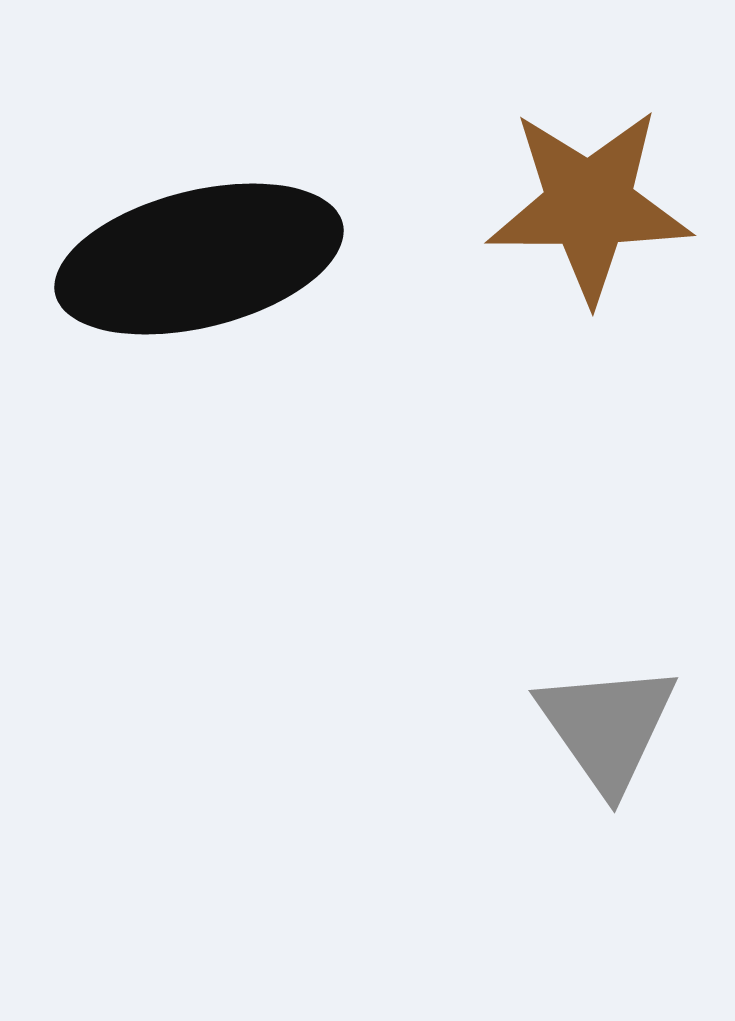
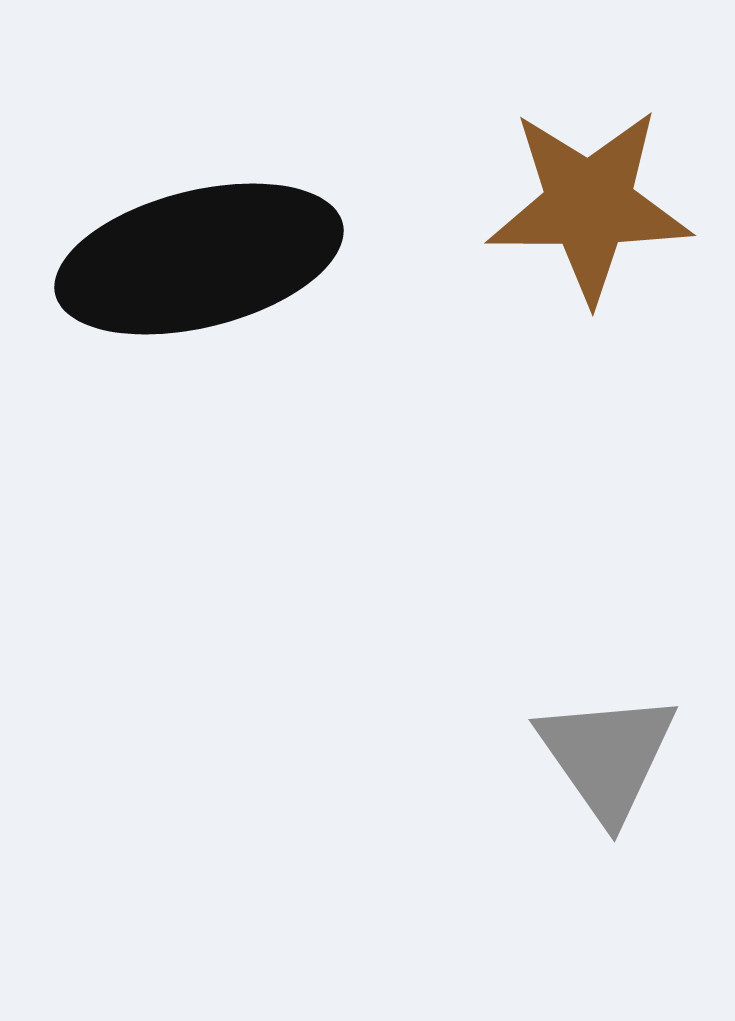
gray triangle: moved 29 px down
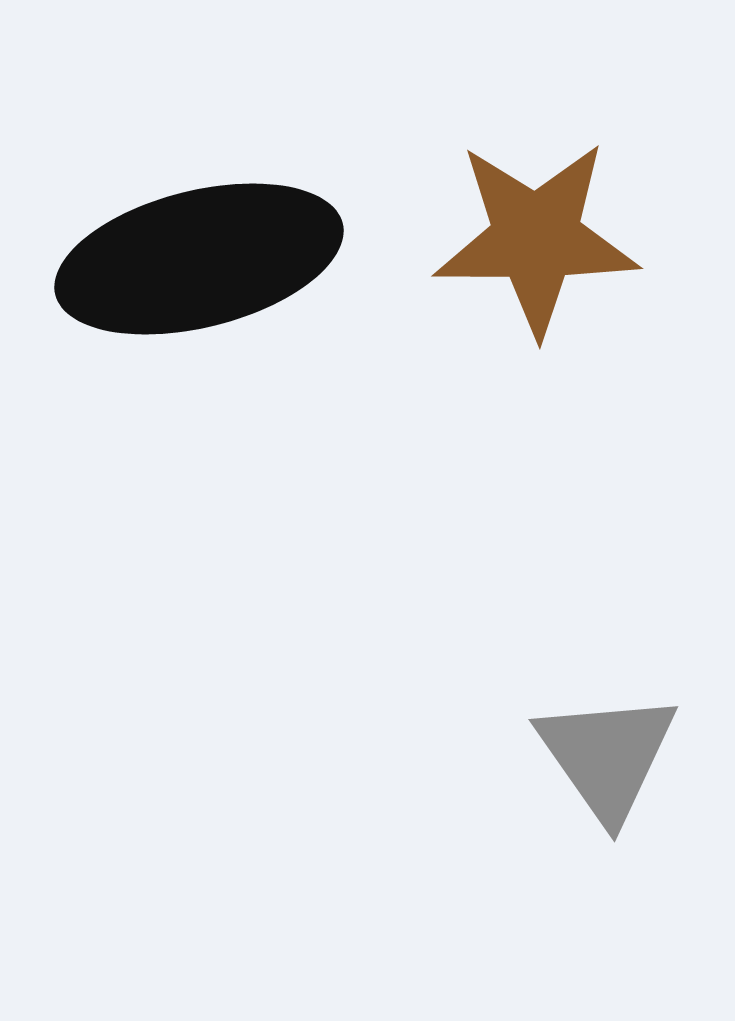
brown star: moved 53 px left, 33 px down
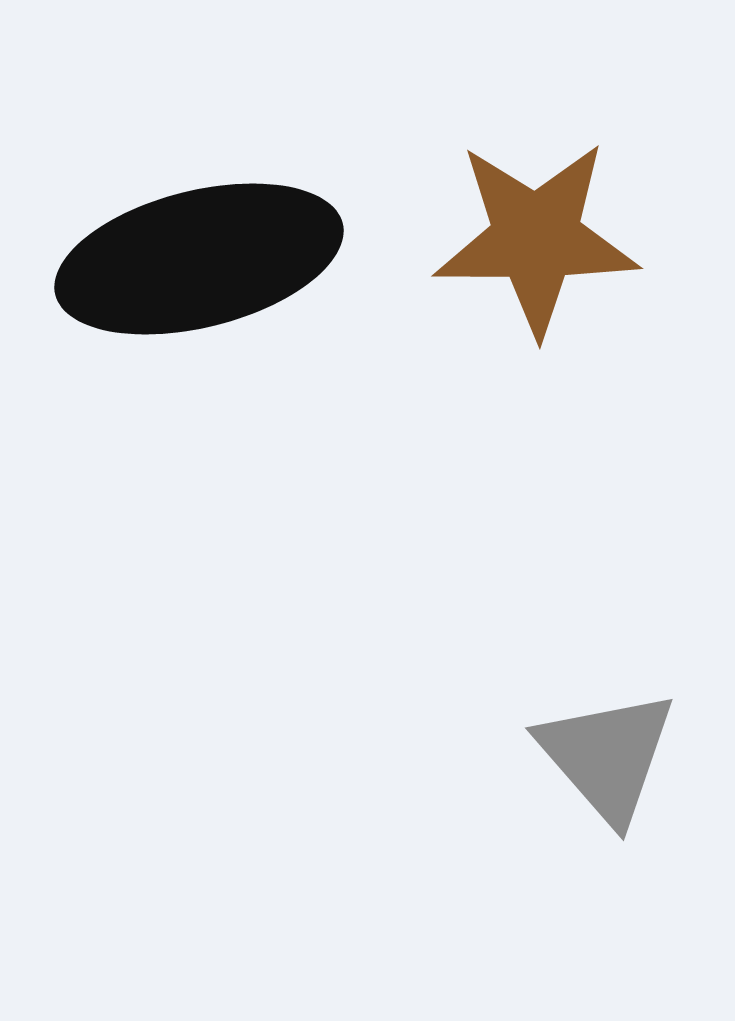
gray triangle: rotated 6 degrees counterclockwise
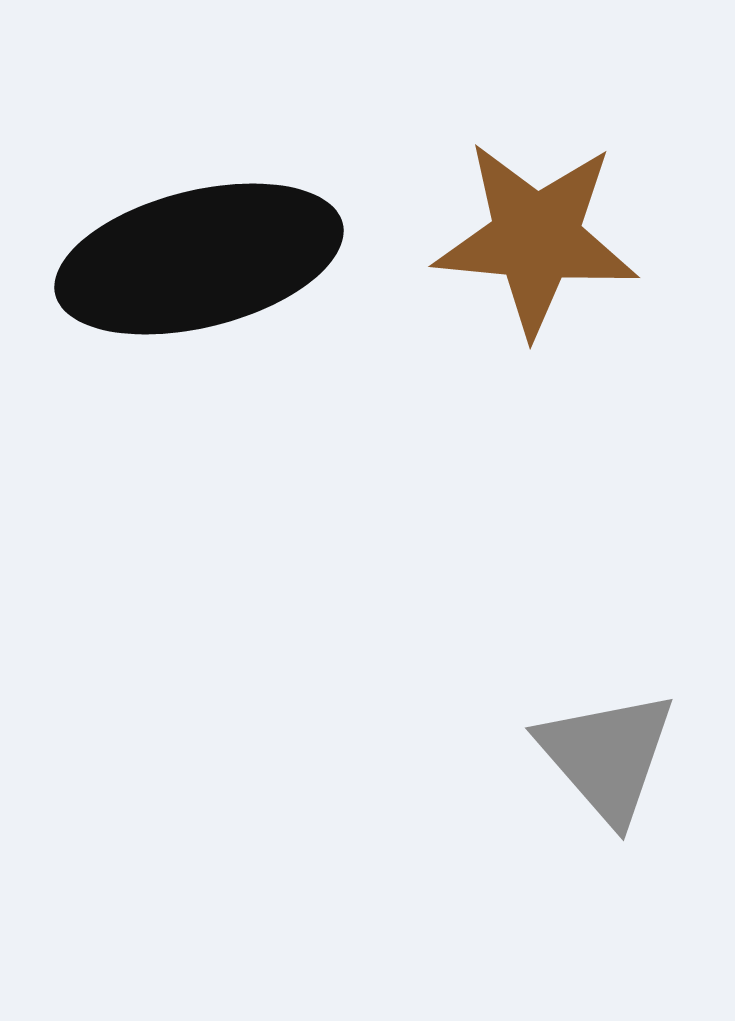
brown star: rotated 5 degrees clockwise
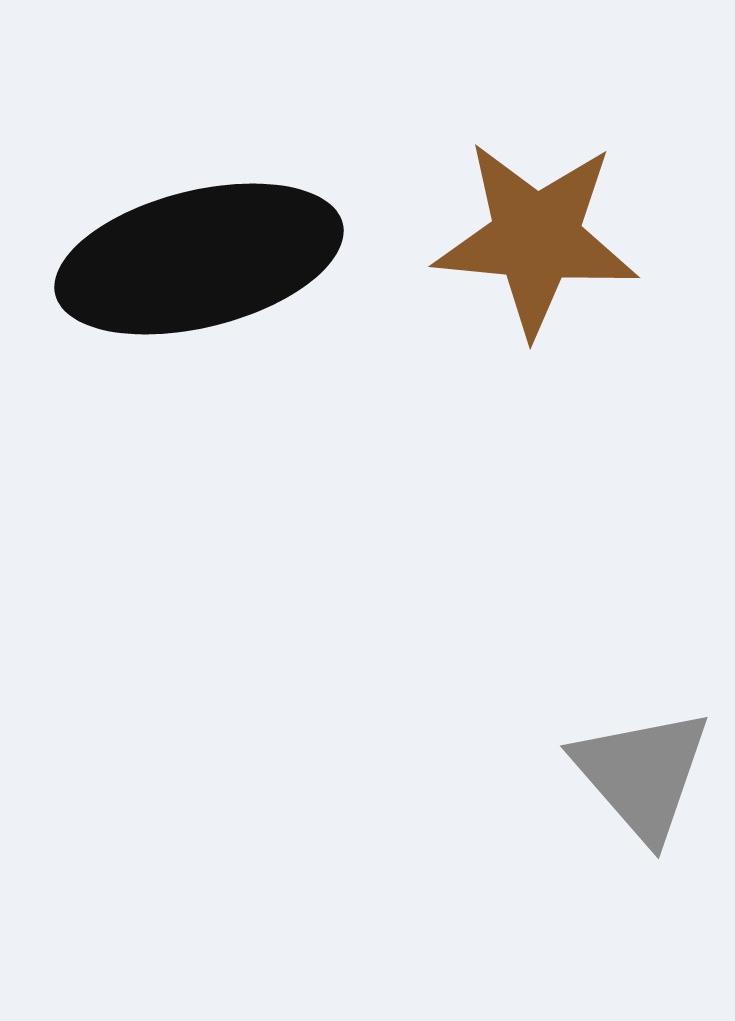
gray triangle: moved 35 px right, 18 px down
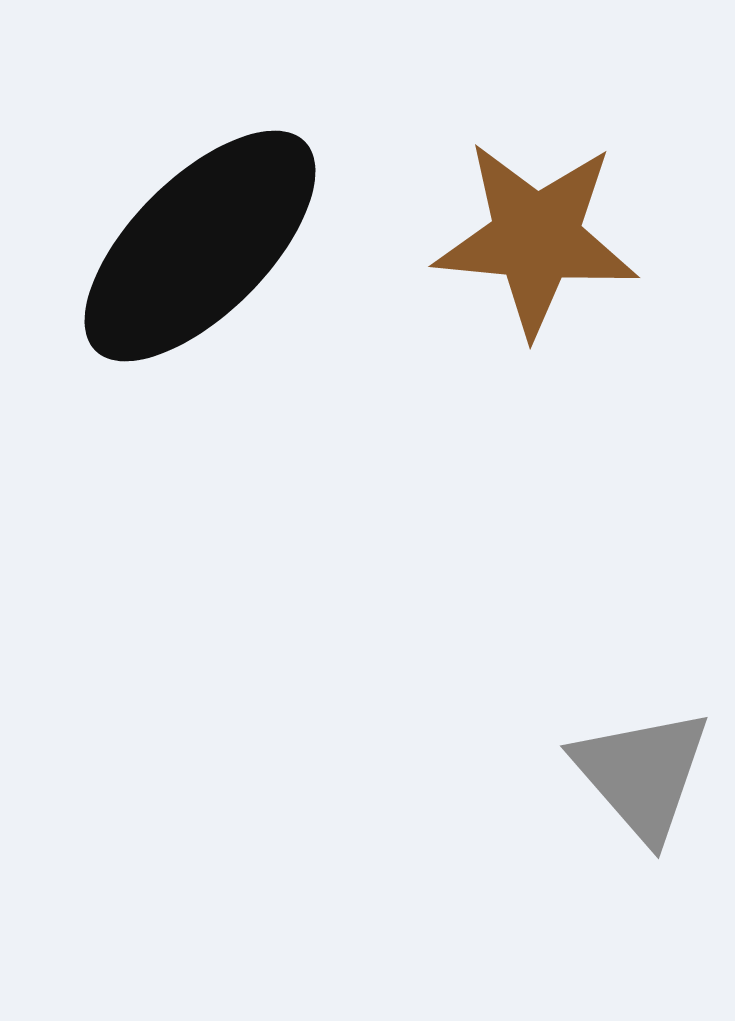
black ellipse: moved 1 px right, 13 px up; rotated 31 degrees counterclockwise
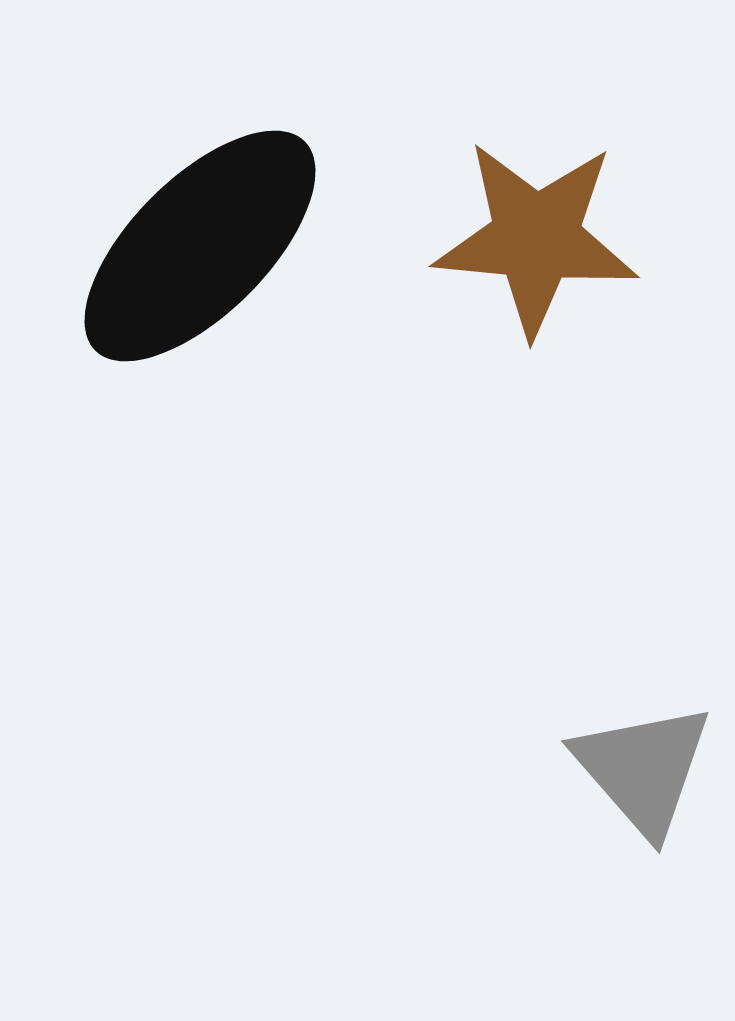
gray triangle: moved 1 px right, 5 px up
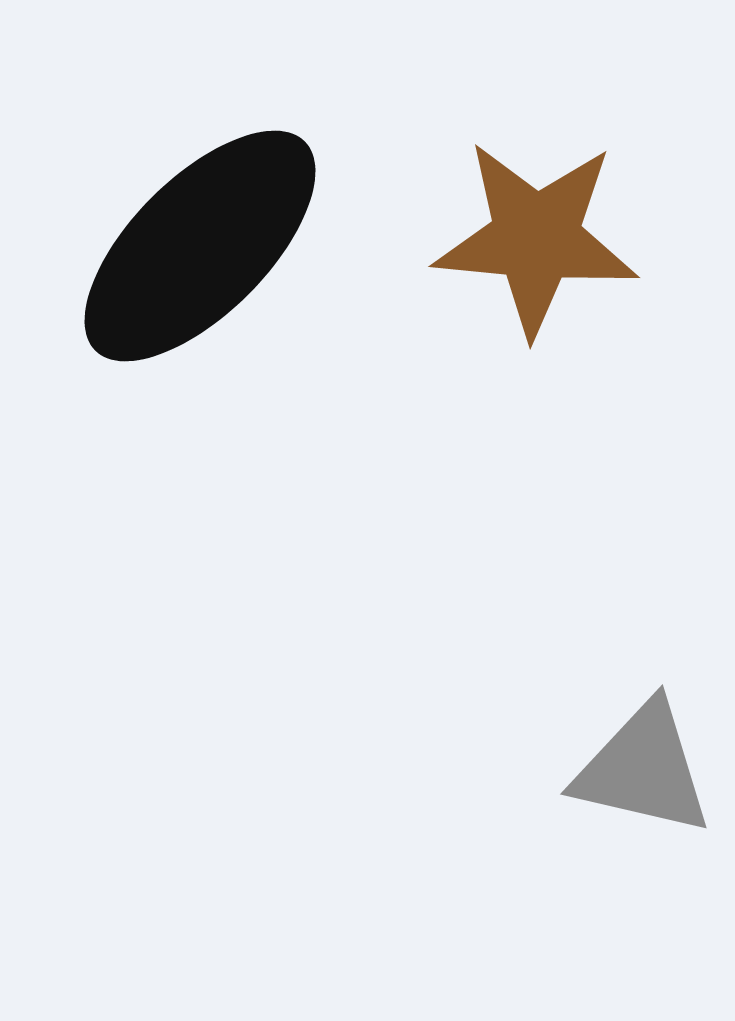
gray triangle: rotated 36 degrees counterclockwise
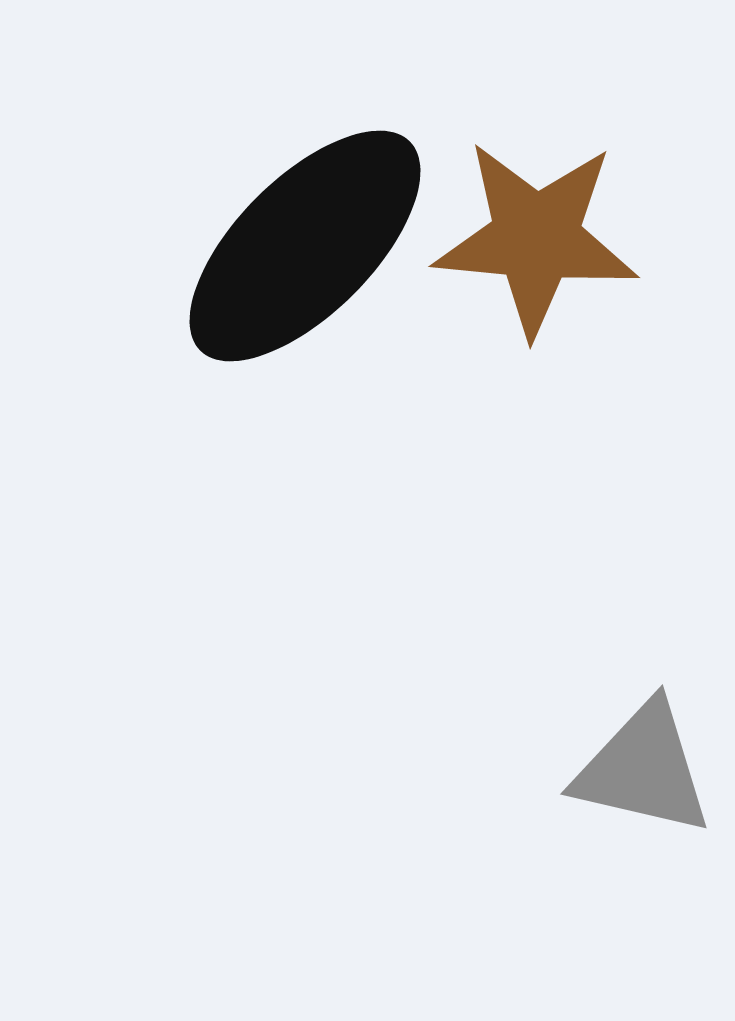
black ellipse: moved 105 px right
